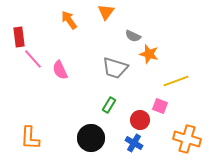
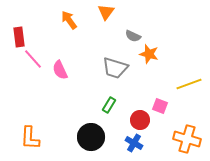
yellow line: moved 13 px right, 3 px down
black circle: moved 1 px up
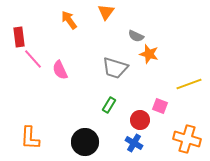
gray semicircle: moved 3 px right
black circle: moved 6 px left, 5 px down
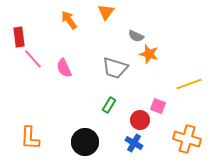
pink semicircle: moved 4 px right, 2 px up
pink square: moved 2 px left
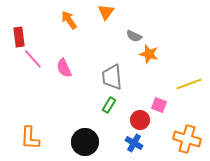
gray semicircle: moved 2 px left
gray trapezoid: moved 3 px left, 9 px down; rotated 68 degrees clockwise
pink square: moved 1 px right, 1 px up
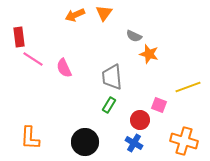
orange triangle: moved 2 px left, 1 px down
orange arrow: moved 6 px right, 5 px up; rotated 78 degrees counterclockwise
pink line: rotated 15 degrees counterclockwise
yellow line: moved 1 px left, 3 px down
orange cross: moved 3 px left, 2 px down
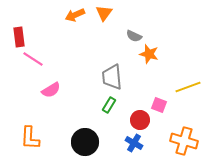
pink semicircle: moved 13 px left, 22 px down; rotated 96 degrees counterclockwise
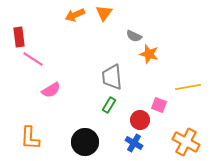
yellow line: rotated 10 degrees clockwise
orange cross: moved 2 px right, 1 px down; rotated 12 degrees clockwise
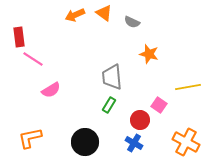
orange triangle: rotated 30 degrees counterclockwise
gray semicircle: moved 2 px left, 14 px up
pink square: rotated 14 degrees clockwise
orange L-shape: rotated 75 degrees clockwise
